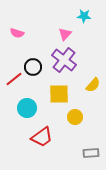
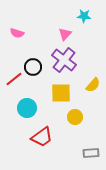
yellow square: moved 2 px right, 1 px up
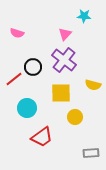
yellow semicircle: rotated 63 degrees clockwise
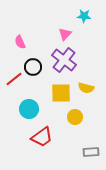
pink semicircle: moved 3 px right, 9 px down; rotated 48 degrees clockwise
yellow semicircle: moved 7 px left, 3 px down
cyan circle: moved 2 px right, 1 px down
gray rectangle: moved 1 px up
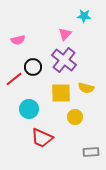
pink semicircle: moved 2 px left, 2 px up; rotated 80 degrees counterclockwise
red trapezoid: moved 1 px down; rotated 60 degrees clockwise
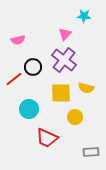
red trapezoid: moved 5 px right
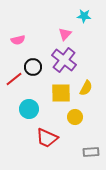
yellow semicircle: rotated 77 degrees counterclockwise
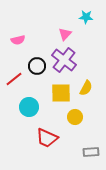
cyan star: moved 2 px right, 1 px down
black circle: moved 4 px right, 1 px up
cyan circle: moved 2 px up
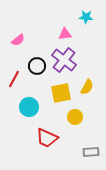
pink triangle: rotated 40 degrees clockwise
pink semicircle: rotated 24 degrees counterclockwise
red line: rotated 24 degrees counterclockwise
yellow semicircle: moved 1 px right, 1 px up
yellow square: rotated 10 degrees counterclockwise
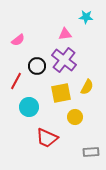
red line: moved 2 px right, 2 px down
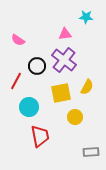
pink semicircle: rotated 72 degrees clockwise
red trapezoid: moved 7 px left, 2 px up; rotated 125 degrees counterclockwise
